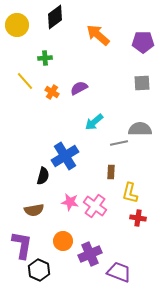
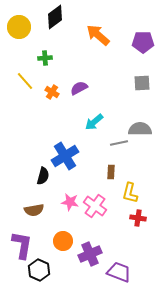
yellow circle: moved 2 px right, 2 px down
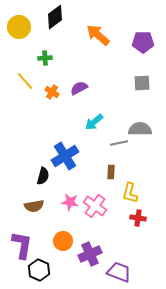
brown semicircle: moved 4 px up
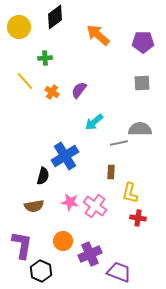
purple semicircle: moved 2 px down; rotated 24 degrees counterclockwise
black hexagon: moved 2 px right, 1 px down
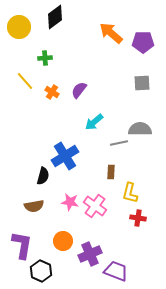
orange arrow: moved 13 px right, 2 px up
purple trapezoid: moved 3 px left, 1 px up
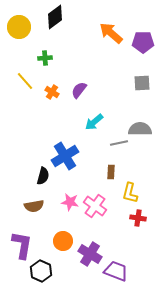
purple cross: rotated 35 degrees counterclockwise
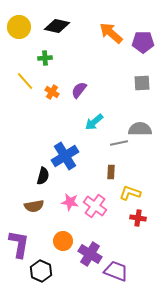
black diamond: moved 2 px right, 9 px down; rotated 50 degrees clockwise
yellow L-shape: rotated 95 degrees clockwise
purple L-shape: moved 3 px left, 1 px up
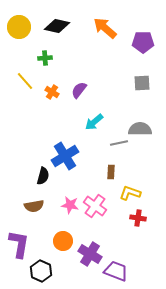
orange arrow: moved 6 px left, 5 px up
pink star: moved 3 px down
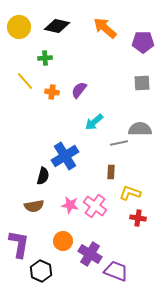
orange cross: rotated 24 degrees counterclockwise
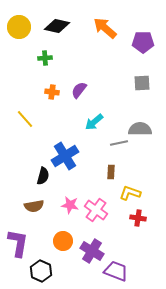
yellow line: moved 38 px down
pink cross: moved 1 px right, 4 px down
purple L-shape: moved 1 px left, 1 px up
purple cross: moved 2 px right, 3 px up
